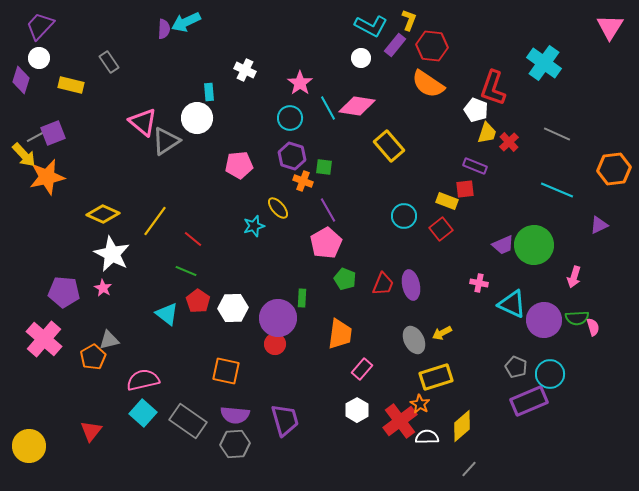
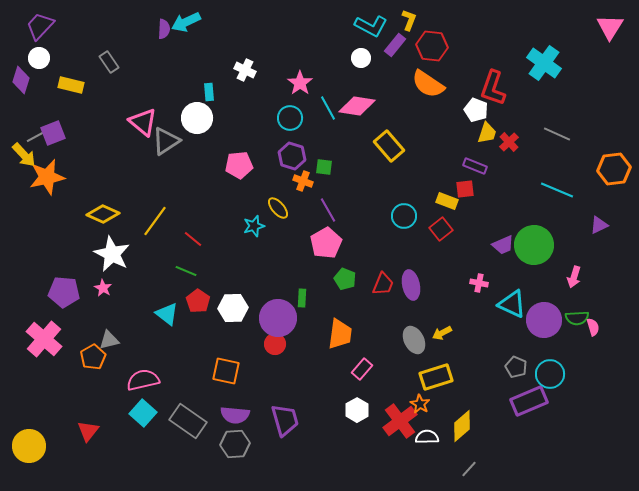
red triangle at (91, 431): moved 3 px left
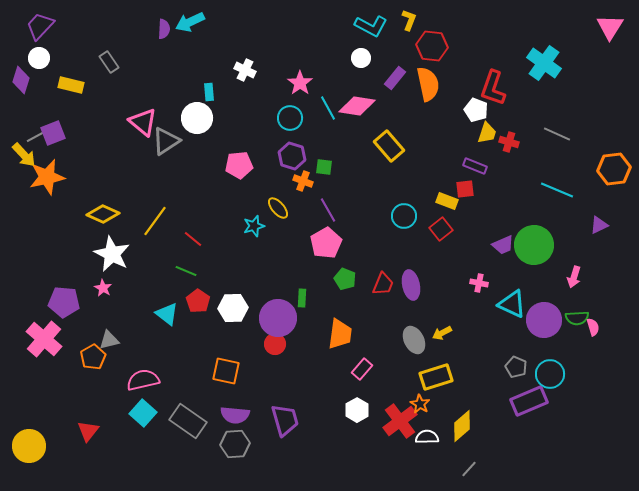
cyan arrow at (186, 22): moved 4 px right
purple rectangle at (395, 45): moved 33 px down
orange semicircle at (428, 84): rotated 136 degrees counterclockwise
red cross at (509, 142): rotated 30 degrees counterclockwise
purple pentagon at (64, 292): moved 10 px down
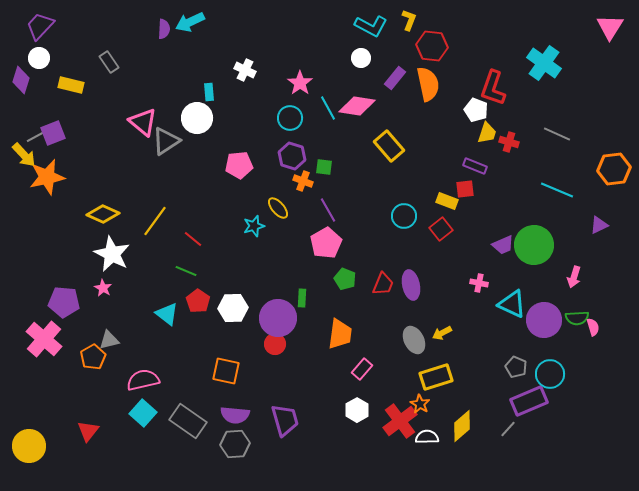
gray line at (469, 469): moved 39 px right, 40 px up
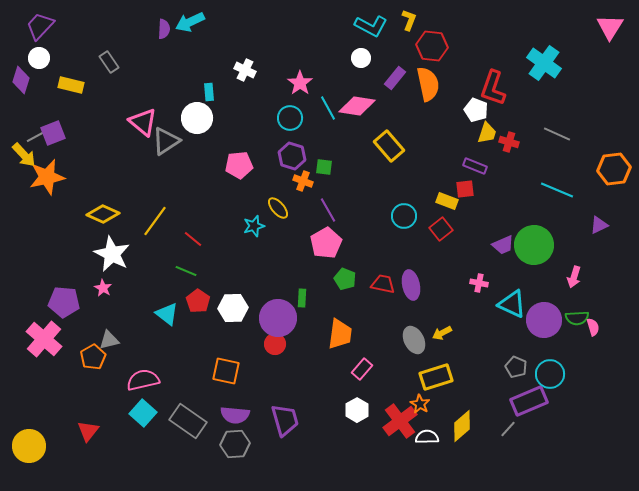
red trapezoid at (383, 284): rotated 100 degrees counterclockwise
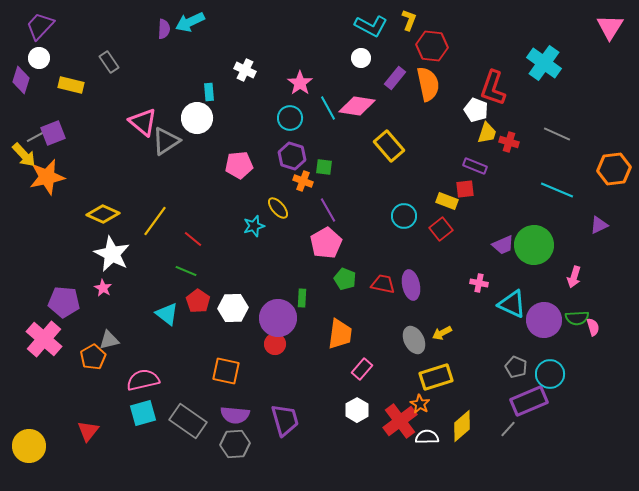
cyan square at (143, 413): rotated 32 degrees clockwise
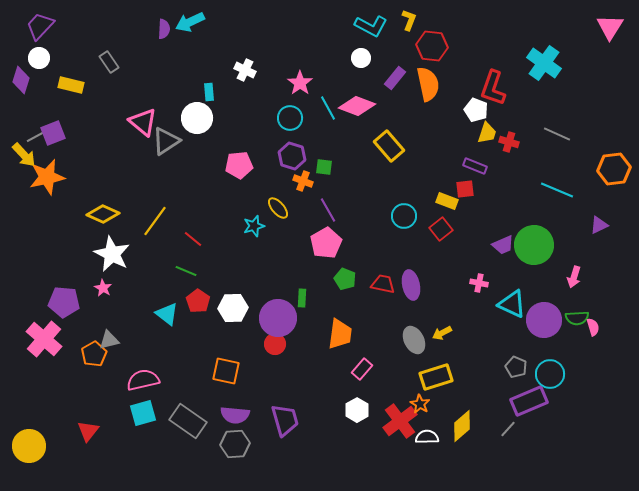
pink diamond at (357, 106): rotated 12 degrees clockwise
orange pentagon at (93, 357): moved 1 px right, 3 px up
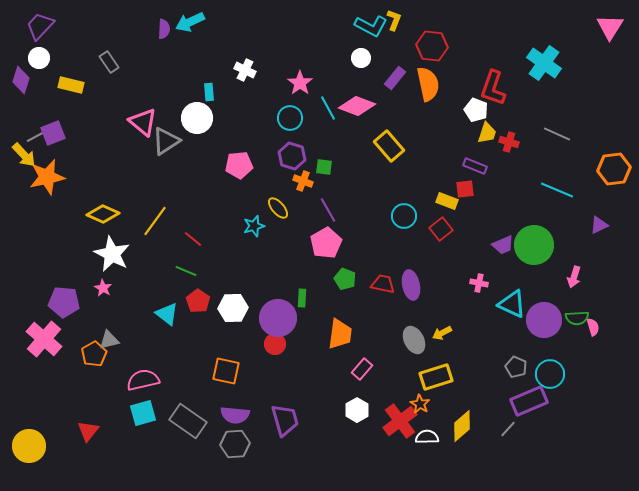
yellow L-shape at (409, 20): moved 15 px left
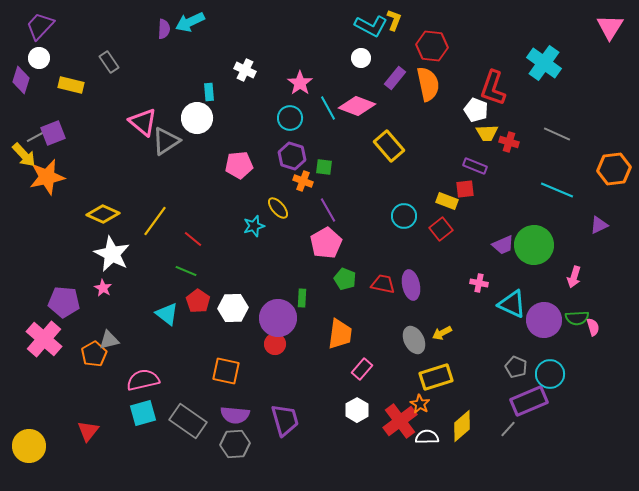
yellow trapezoid at (487, 133): rotated 70 degrees clockwise
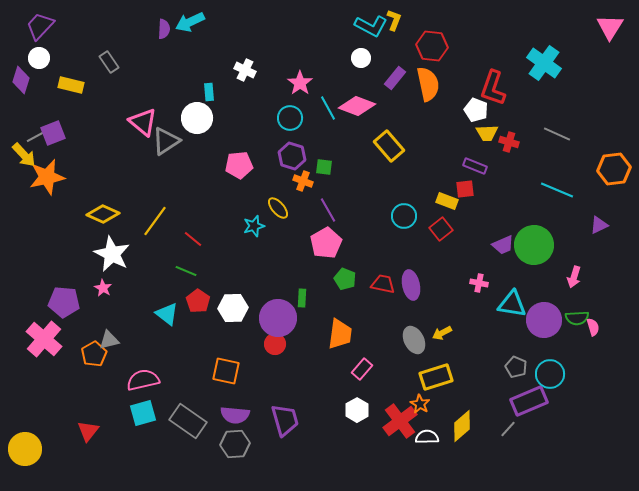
cyan triangle at (512, 304): rotated 16 degrees counterclockwise
yellow circle at (29, 446): moved 4 px left, 3 px down
